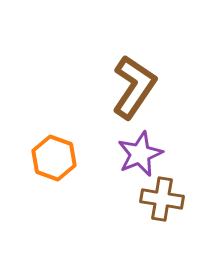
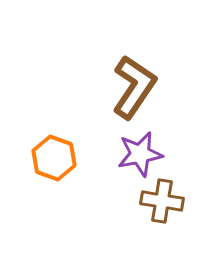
purple star: rotated 12 degrees clockwise
brown cross: moved 2 px down
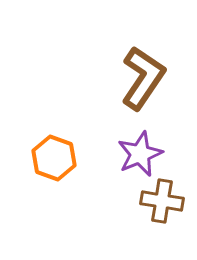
brown L-shape: moved 9 px right, 9 px up
purple star: rotated 12 degrees counterclockwise
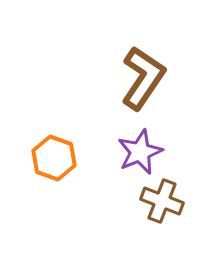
purple star: moved 2 px up
brown cross: rotated 12 degrees clockwise
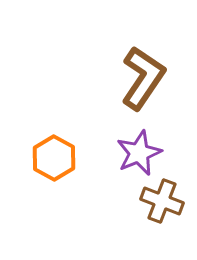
purple star: moved 1 px left, 1 px down
orange hexagon: rotated 9 degrees clockwise
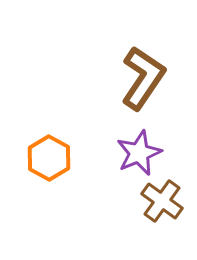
orange hexagon: moved 5 px left
brown cross: rotated 15 degrees clockwise
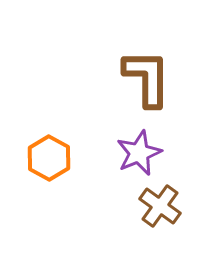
brown L-shape: moved 4 px right; rotated 34 degrees counterclockwise
brown cross: moved 2 px left, 5 px down
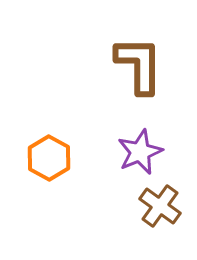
brown L-shape: moved 8 px left, 13 px up
purple star: moved 1 px right, 1 px up
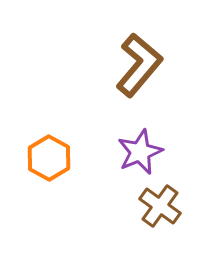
brown L-shape: rotated 40 degrees clockwise
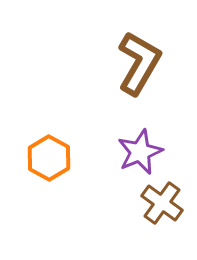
brown L-shape: moved 2 px up; rotated 10 degrees counterclockwise
brown cross: moved 2 px right, 3 px up
